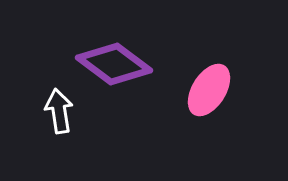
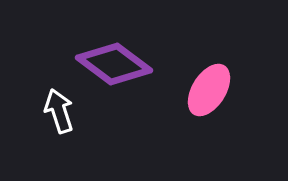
white arrow: rotated 9 degrees counterclockwise
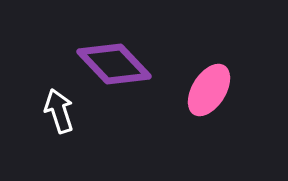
purple diamond: rotated 10 degrees clockwise
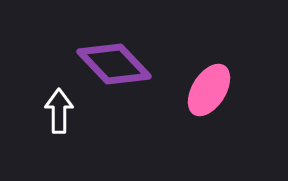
white arrow: rotated 18 degrees clockwise
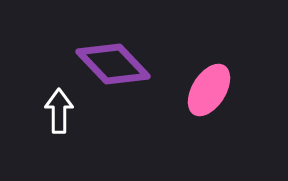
purple diamond: moved 1 px left
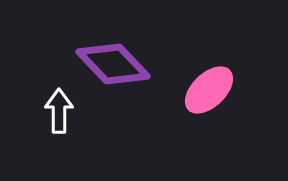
pink ellipse: rotated 14 degrees clockwise
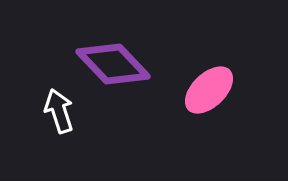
white arrow: rotated 18 degrees counterclockwise
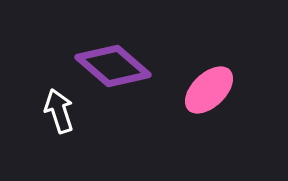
purple diamond: moved 2 px down; rotated 6 degrees counterclockwise
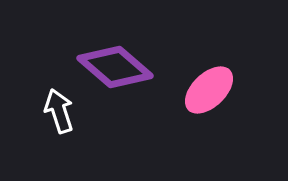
purple diamond: moved 2 px right, 1 px down
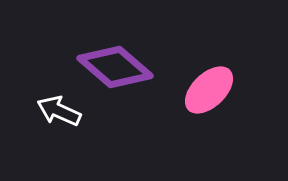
white arrow: rotated 48 degrees counterclockwise
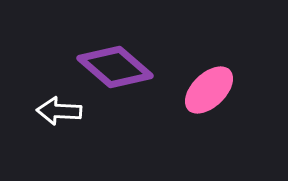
white arrow: rotated 21 degrees counterclockwise
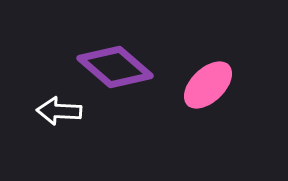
pink ellipse: moved 1 px left, 5 px up
